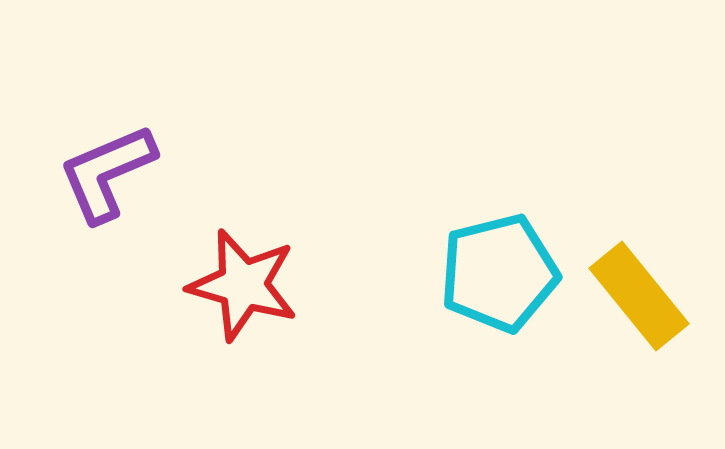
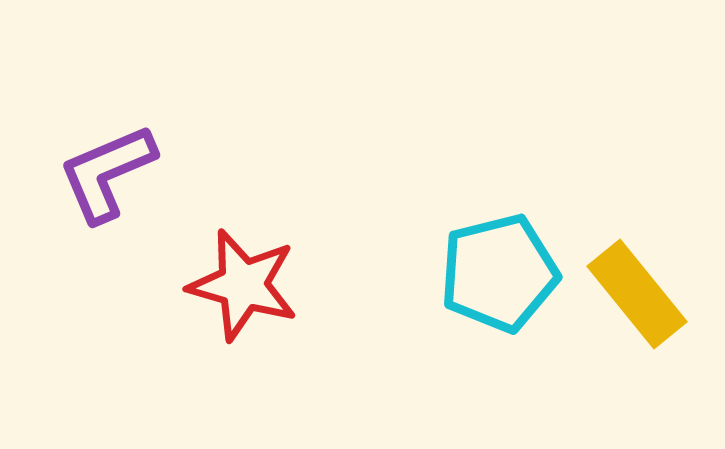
yellow rectangle: moved 2 px left, 2 px up
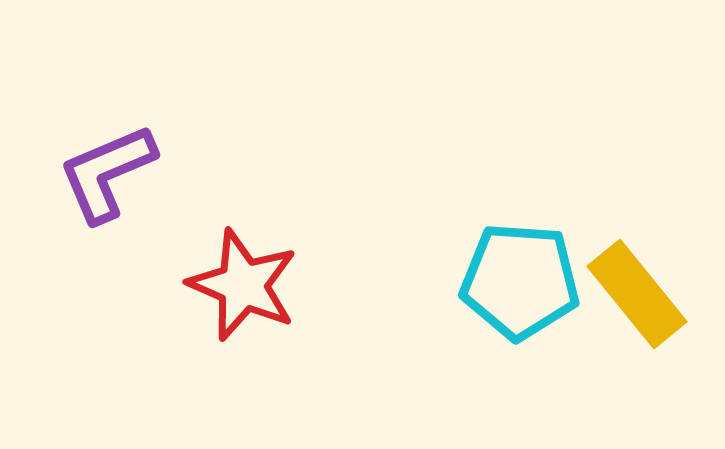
cyan pentagon: moved 21 px right, 8 px down; rotated 18 degrees clockwise
red star: rotated 7 degrees clockwise
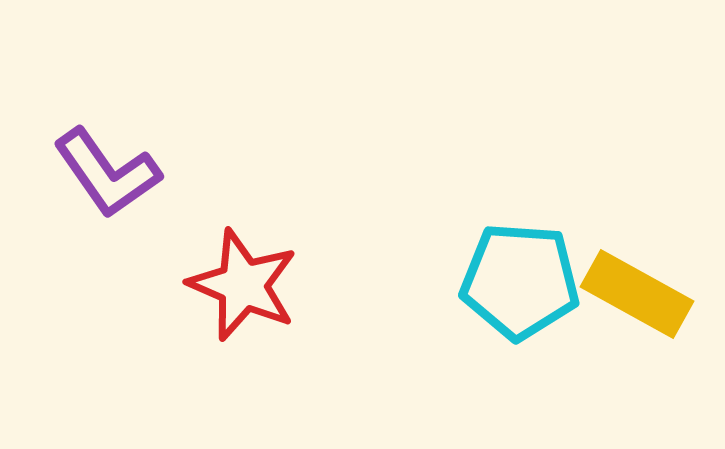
purple L-shape: rotated 102 degrees counterclockwise
yellow rectangle: rotated 22 degrees counterclockwise
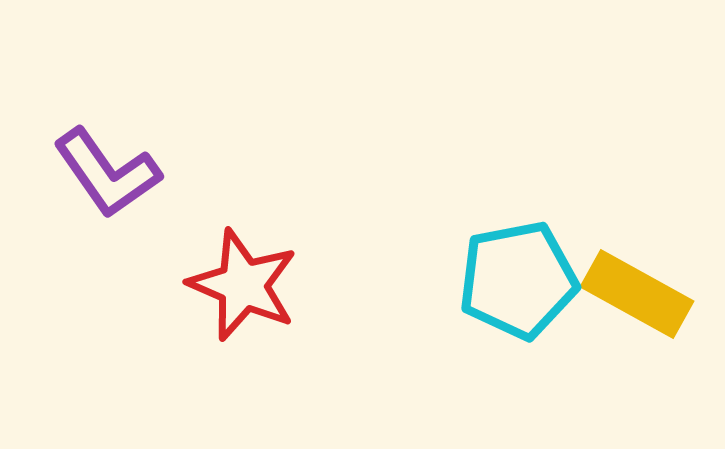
cyan pentagon: moved 2 px left, 1 px up; rotated 15 degrees counterclockwise
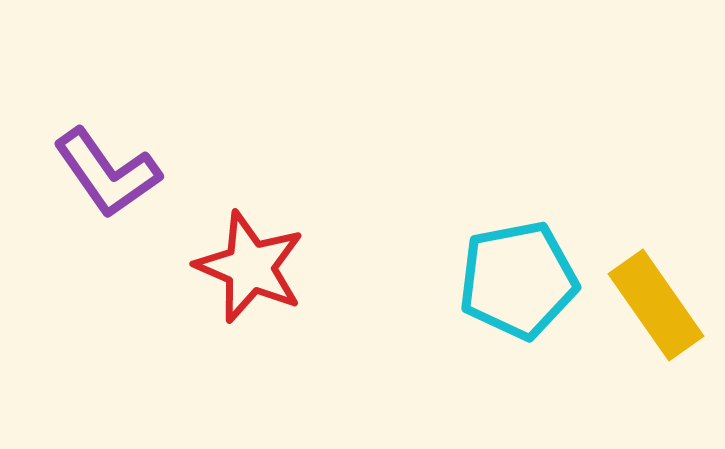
red star: moved 7 px right, 18 px up
yellow rectangle: moved 19 px right, 11 px down; rotated 26 degrees clockwise
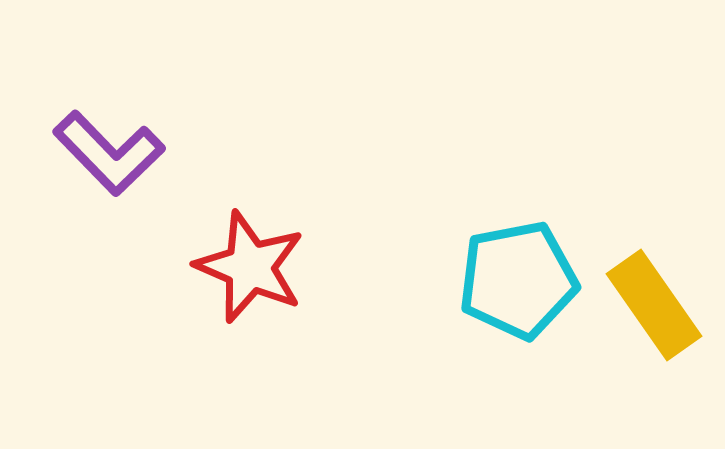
purple L-shape: moved 2 px right, 20 px up; rotated 9 degrees counterclockwise
yellow rectangle: moved 2 px left
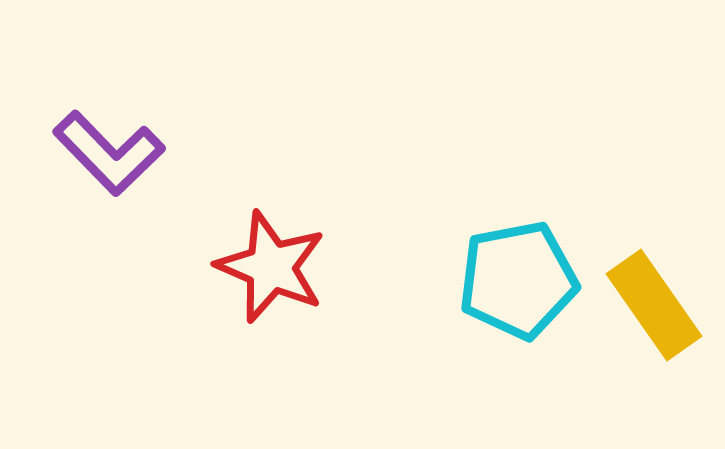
red star: moved 21 px right
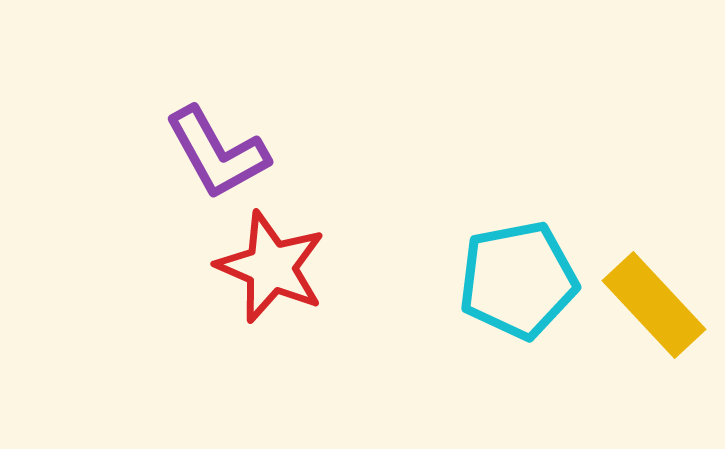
purple L-shape: moved 108 px right; rotated 15 degrees clockwise
yellow rectangle: rotated 8 degrees counterclockwise
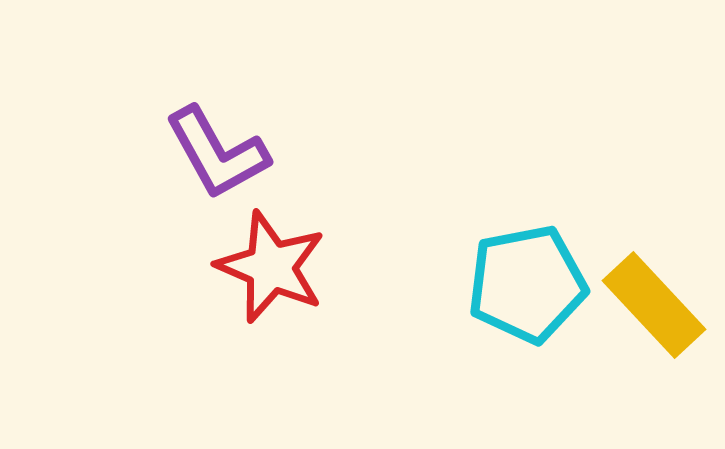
cyan pentagon: moved 9 px right, 4 px down
